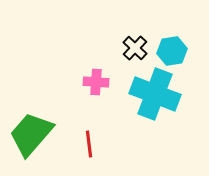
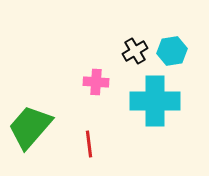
black cross: moved 3 px down; rotated 15 degrees clockwise
cyan cross: moved 7 px down; rotated 21 degrees counterclockwise
green trapezoid: moved 1 px left, 7 px up
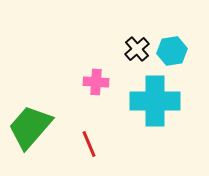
black cross: moved 2 px right, 2 px up; rotated 10 degrees counterclockwise
red line: rotated 16 degrees counterclockwise
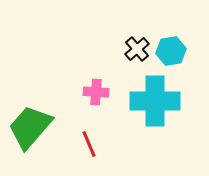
cyan hexagon: moved 1 px left
pink cross: moved 10 px down
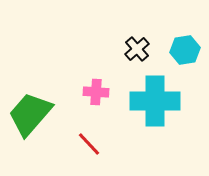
cyan hexagon: moved 14 px right, 1 px up
green trapezoid: moved 13 px up
red line: rotated 20 degrees counterclockwise
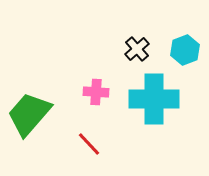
cyan hexagon: rotated 12 degrees counterclockwise
cyan cross: moved 1 px left, 2 px up
green trapezoid: moved 1 px left
